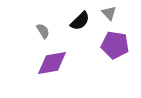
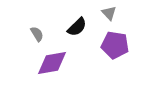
black semicircle: moved 3 px left, 6 px down
gray semicircle: moved 6 px left, 3 px down
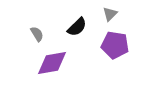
gray triangle: moved 1 px right, 1 px down; rotated 28 degrees clockwise
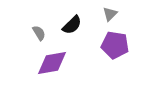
black semicircle: moved 5 px left, 2 px up
gray semicircle: moved 2 px right, 1 px up
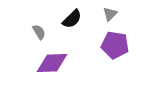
black semicircle: moved 6 px up
gray semicircle: moved 1 px up
purple diamond: rotated 8 degrees clockwise
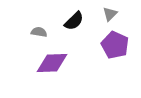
black semicircle: moved 2 px right, 2 px down
gray semicircle: rotated 49 degrees counterclockwise
purple pentagon: rotated 16 degrees clockwise
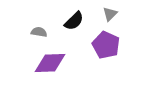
purple pentagon: moved 9 px left
purple diamond: moved 2 px left
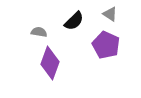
gray triangle: rotated 42 degrees counterclockwise
purple diamond: rotated 68 degrees counterclockwise
